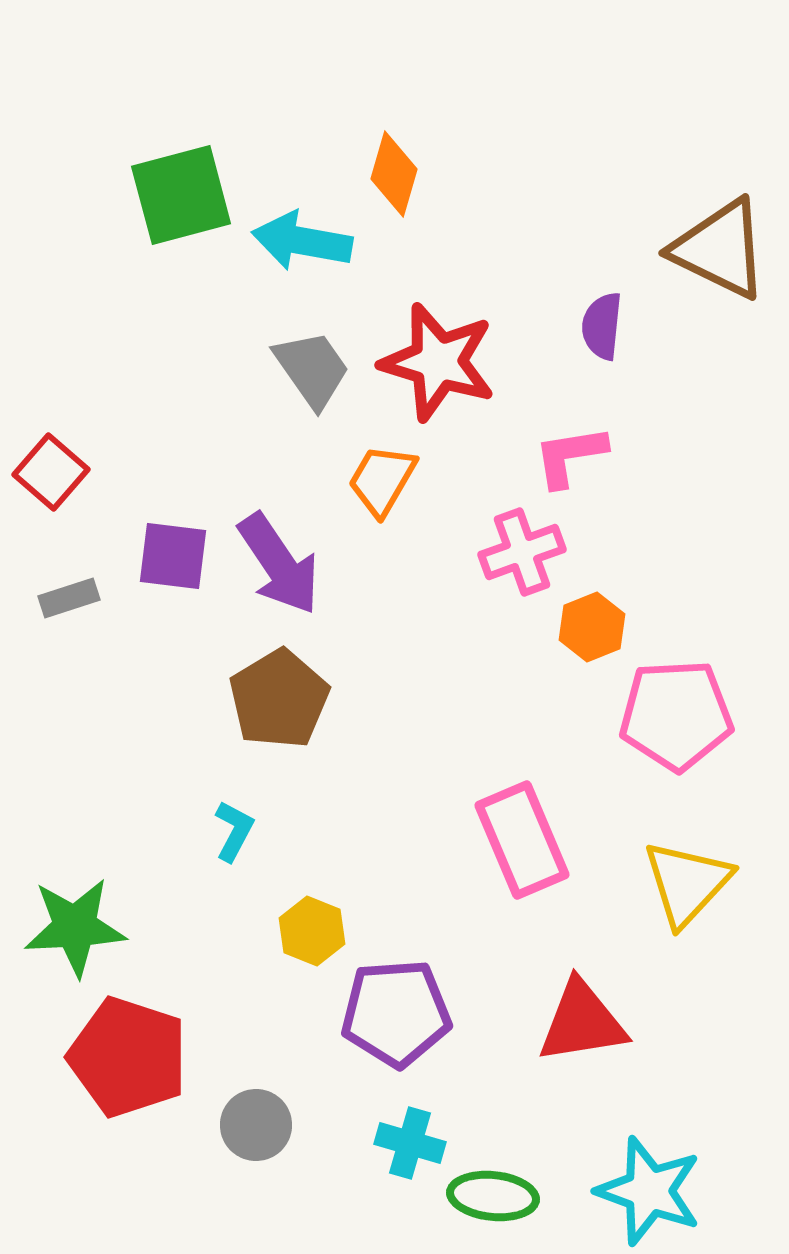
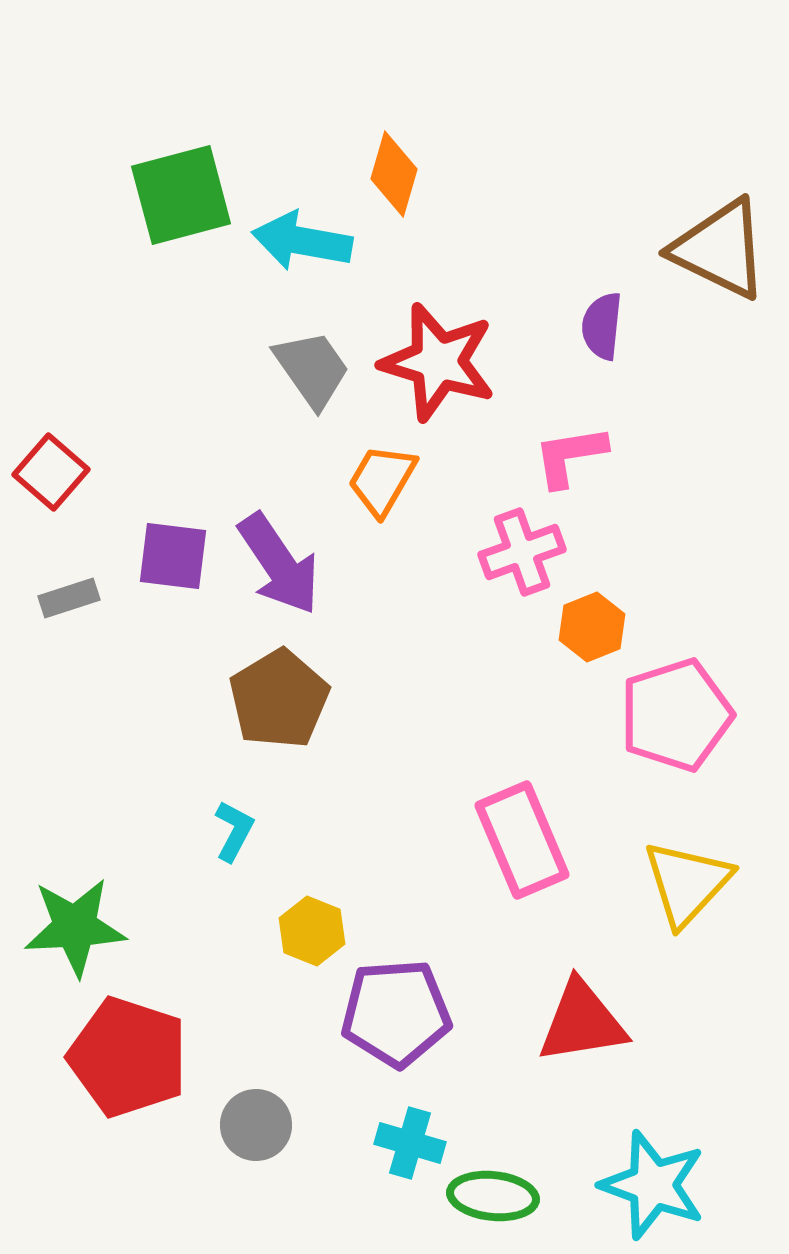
pink pentagon: rotated 15 degrees counterclockwise
cyan star: moved 4 px right, 6 px up
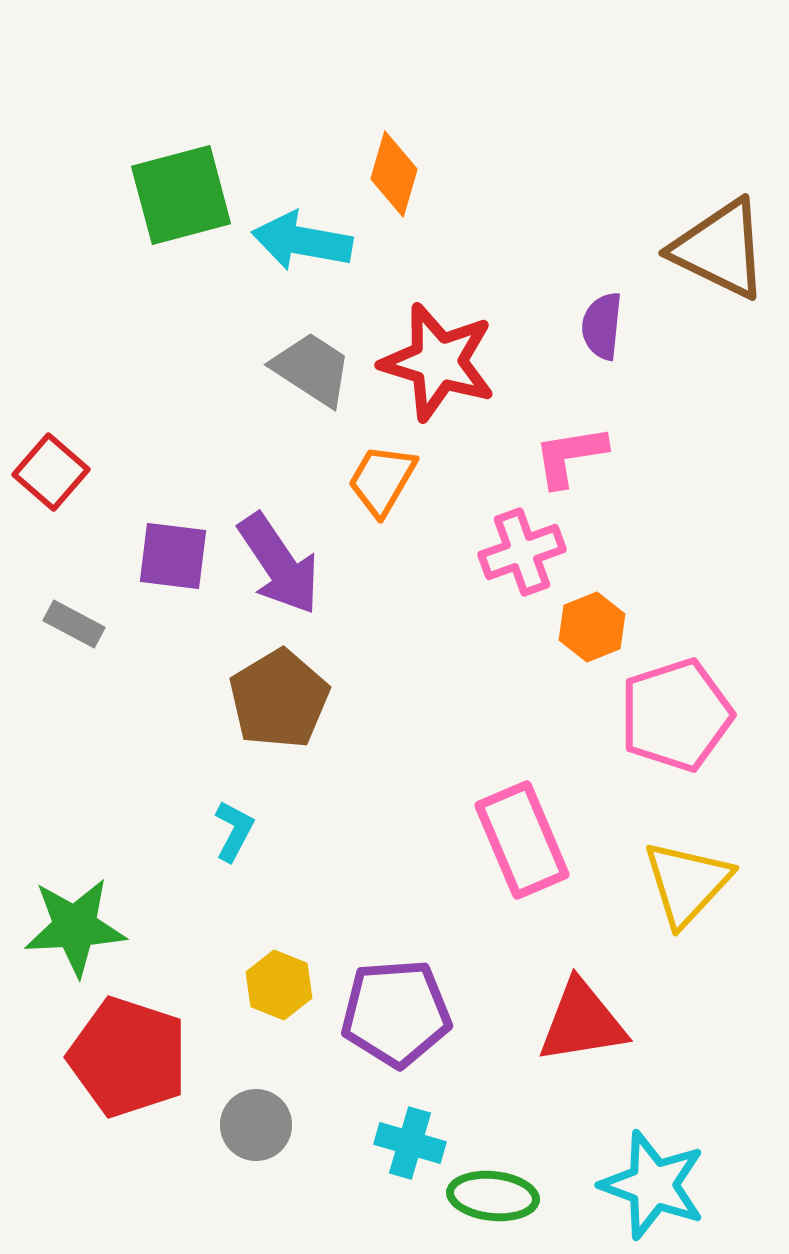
gray trapezoid: rotated 22 degrees counterclockwise
gray rectangle: moved 5 px right, 26 px down; rotated 46 degrees clockwise
yellow hexagon: moved 33 px left, 54 px down
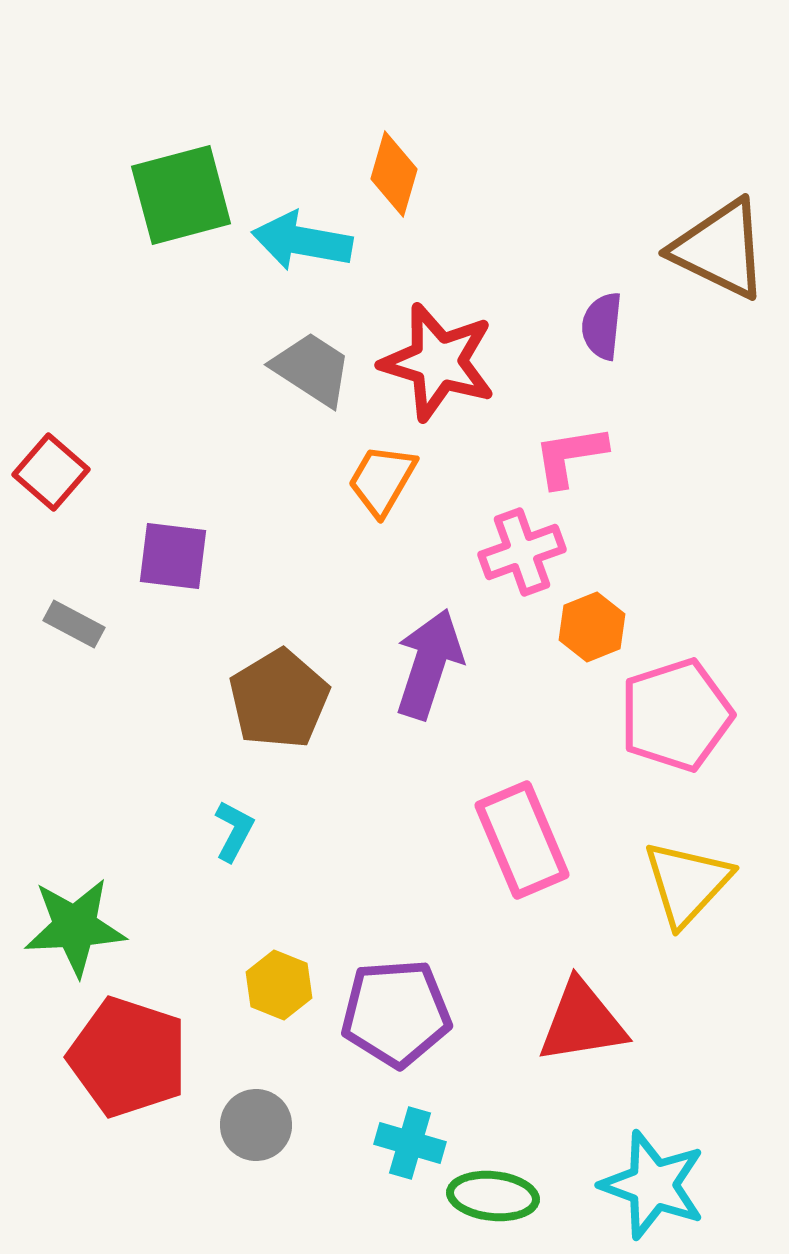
purple arrow: moved 150 px right, 100 px down; rotated 128 degrees counterclockwise
